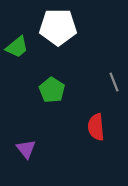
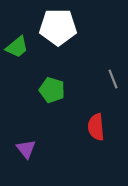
gray line: moved 1 px left, 3 px up
green pentagon: rotated 15 degrees counterclockwise
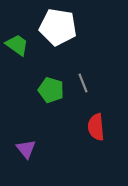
white pentagon: rotated 9 degrees clockwise
green trapezoid: moved 2 px up; rotated 105 degrees counterclockwise
gray line: moved 30 px left, 4 px down
green pentagon: moved 1 px left
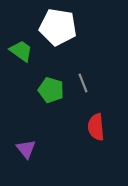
green trapezoid: moved 4 px right, 6 px down
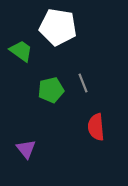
green pentagon: rotated 30 degrees counterclockwise
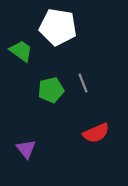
red semicircle: moved 6 px down; rotated 108 degrees counterclockwise
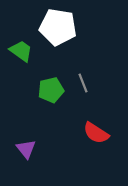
red semicircle: rotated 56 degrees clockwise
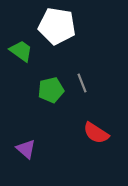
white pentagon: moved 1 px left, 1 px up
gray line: moved 1 px left
purple triangle: rotated 10 degrees counterclockwise
